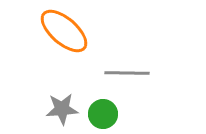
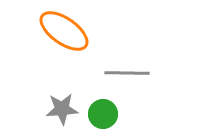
orange ellipse: rotated 6 degrees counterclockwise
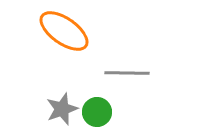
gray star: rotated 16 degrees counterclockwise
green circle: moved 6 px left, 2 px up
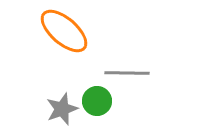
orange ellipse: rotated 6 degrees clockwise
green circle: moved 11 px up
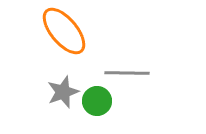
orange ellipse: rotated 9 degrees clockwise
gray star: moved 1 px right, 17 px up
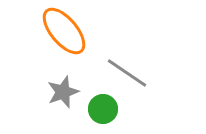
gray line: rotated 33 degrees clockwise
green circle: moved 6 px right, 8 px down
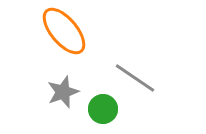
gray line: moved 8 px right, 5 px down
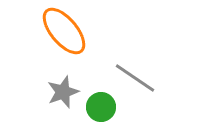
green circle: moved 2 px left, 2 px up
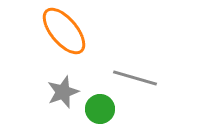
gray line: rotated 18 degrees counterclockwise
green circle: moved 1 px left, 2 px down
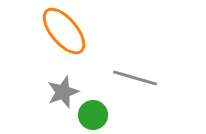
green circle: moved 7 px left, 6 px down
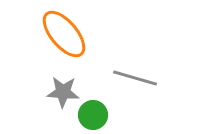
orange ellipse: moved 3 px down
gray star: rotated 24 degrees clockwise
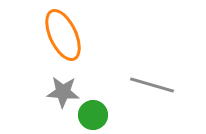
orange ellipse: moved 1 px left, 1 px down; rotated 15 degrees clockwise
gray line: moved 17 px right, 7 px down
